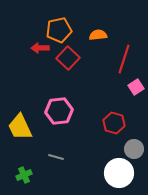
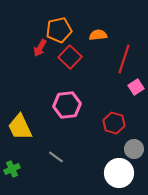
red arrow: rotated 60 degrees counterclockwise
red square: moved 2 px right, 1 px up
pink hexagon: moved 8 px right, 6 px up
gray line: rotated 21 degrees clockwise
green cross: moved 12 px left, 6 px up
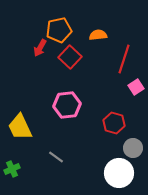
gray circle: moved 1 px left, 1 px up
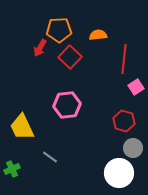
orange pentagon: rotated 10 degrees clockwise
red line: rotated 12 degrees counterclockwise
red hexagon: moved 10 px right, 2 px up
yellow trapezoid: moved 2 px right
gray line: moved 6 px left
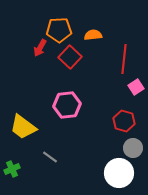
orange semicircle: moved 5 px left
yellow trapezoid: moved 1 px right; rotated 28 degrees counterclockwise
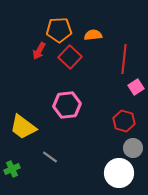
red arrow: moved 1 px left, 3 px down
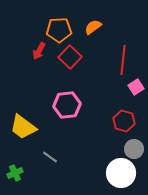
orange semicircle: moved 8 px up; rotated 30 degrees counterclockwise
red line: moved 1 px left, 1 px down
gray circle: moved 1 px right, 1 px down
green cross: moved 3 px right, 4 px down
white circle: moved 2 px right
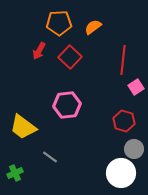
orange pentagon: moved 7 px up
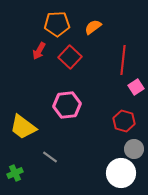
orange pentagon: moved 2 px left, 1 px down
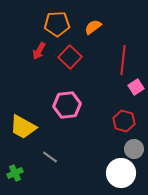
yellow trapezoid: rotated 8 degrees counterclockwise
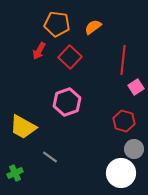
orange pentagon: rotated 10 degrees clockwise
pink hexagon: moved 3 px up; rotated 12 degrees counterclockwise
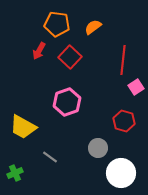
gray circle: moved 36 px left, 1 px up
